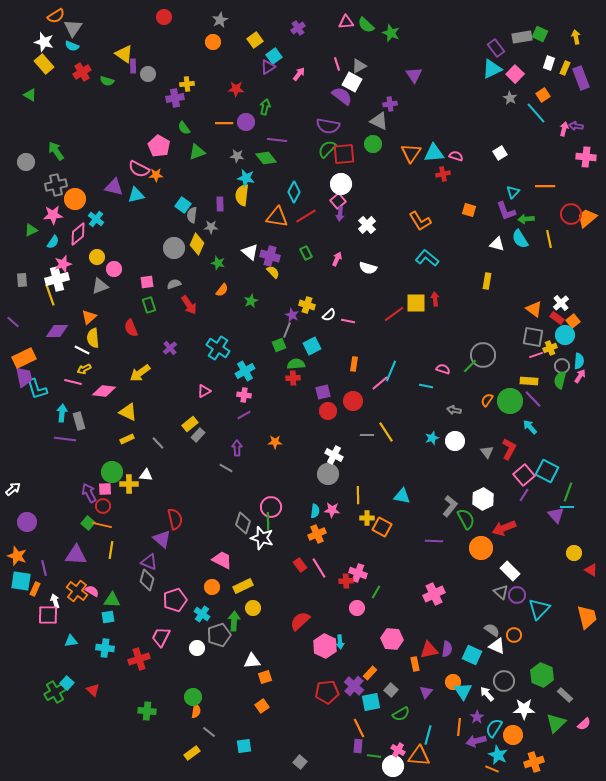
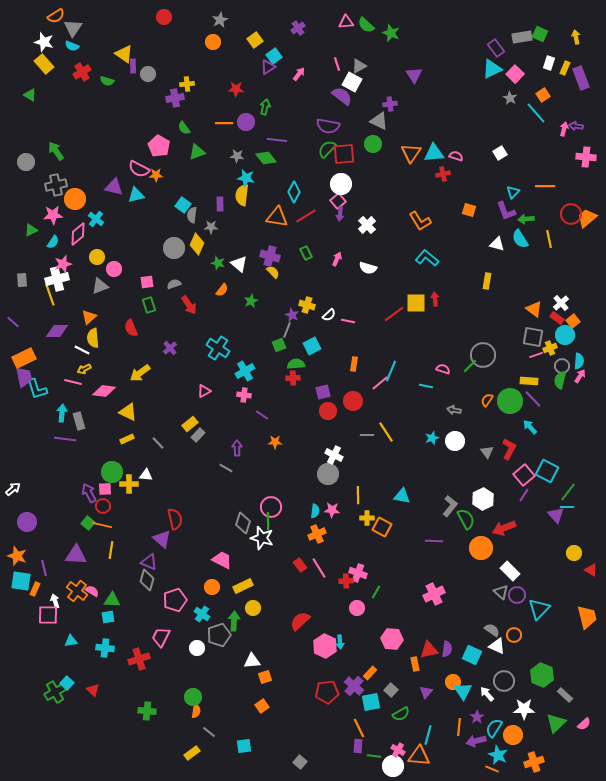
white triangle at (250, 252): moved 11 px left, 12 px down
purple line at (244, 415): moved 18 px right; rotated 64 degrees clockwise
green line at (568, 492): rotated 18 degrees clockwise
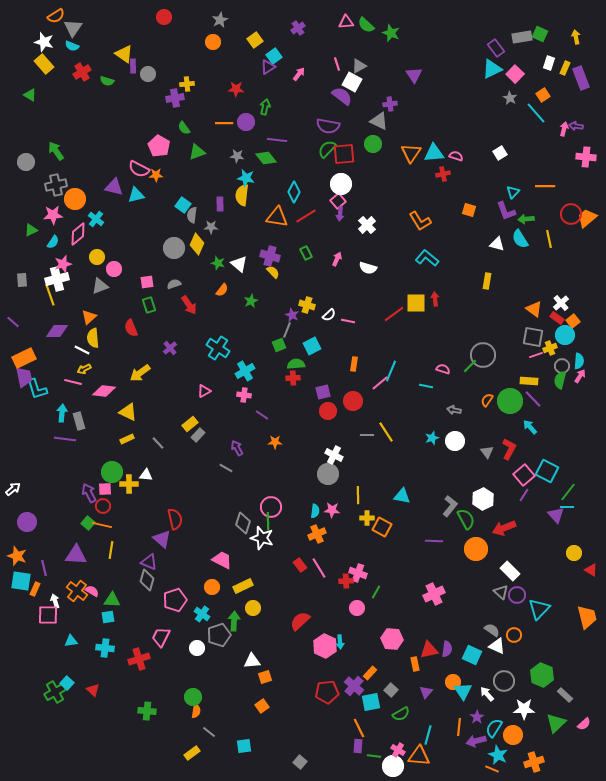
purple arrow at (237, 448): rotated 28 degrees counterclockwise
orange circle at (481, 548): moved 5 px left, 1 px down
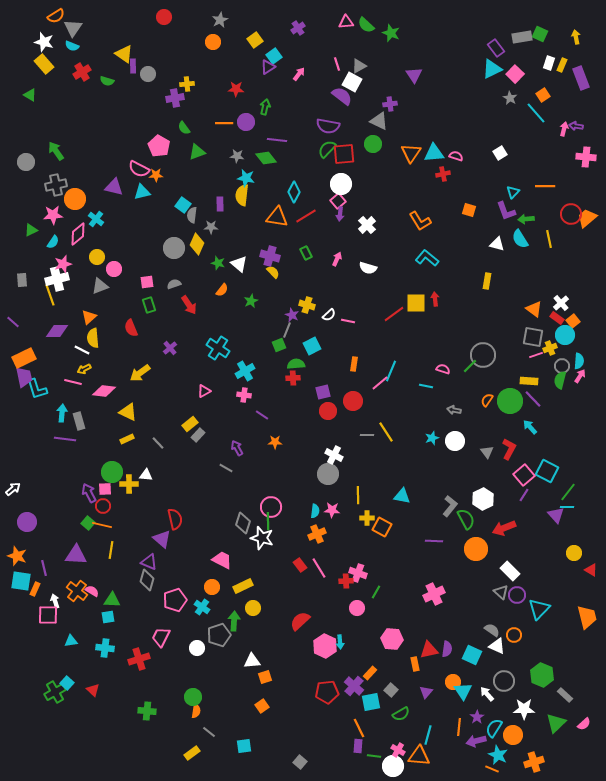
yellow rectangle at (565, 68): moved 3 px left, 3 px up
cyan triangle at (136, 195): moved 6 px right, 3 px up
cyan cross at (202, 614): moved 7 px up
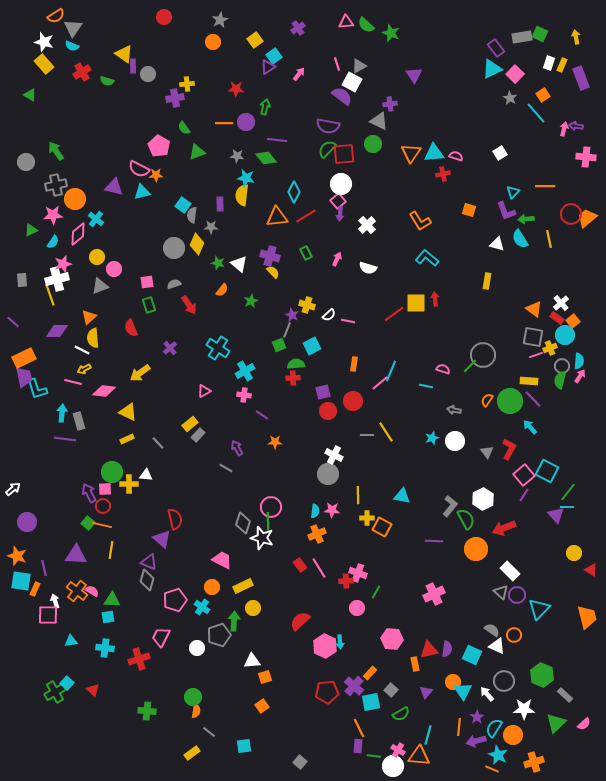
orange triangle at (277, 217): rotated 15 degrees counterclockwise
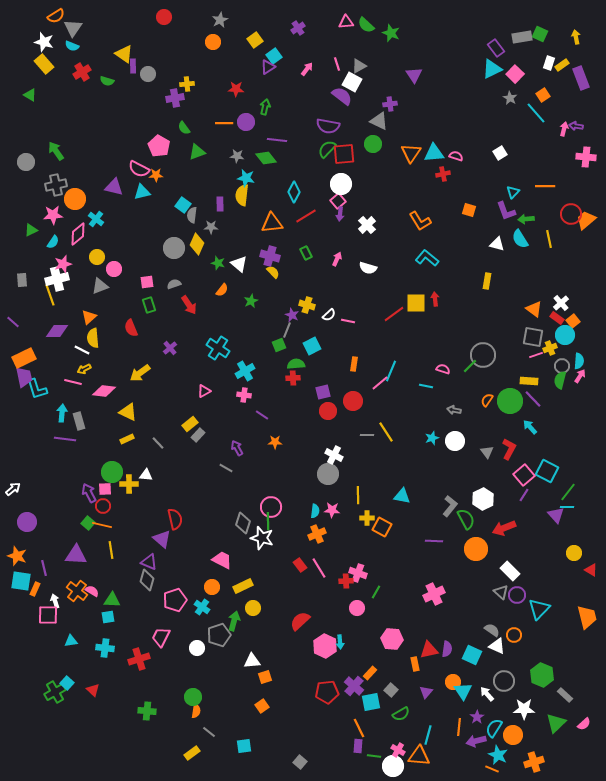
yellow rectangle at (562, 65): rotated 32 degrees clockwise
pink arrow at (299, 74): moved 8 px right, 5 px up
orange triangle at (277, 217): moved 5 px left, 6 px down
orange trapezoid at (587, 218): moved 1 px left, 2 px down
yellow line at (111, 550): rotated 18 degrees counterclockwise
green arrow at (234, 621): rotated 12 degrees clockwise
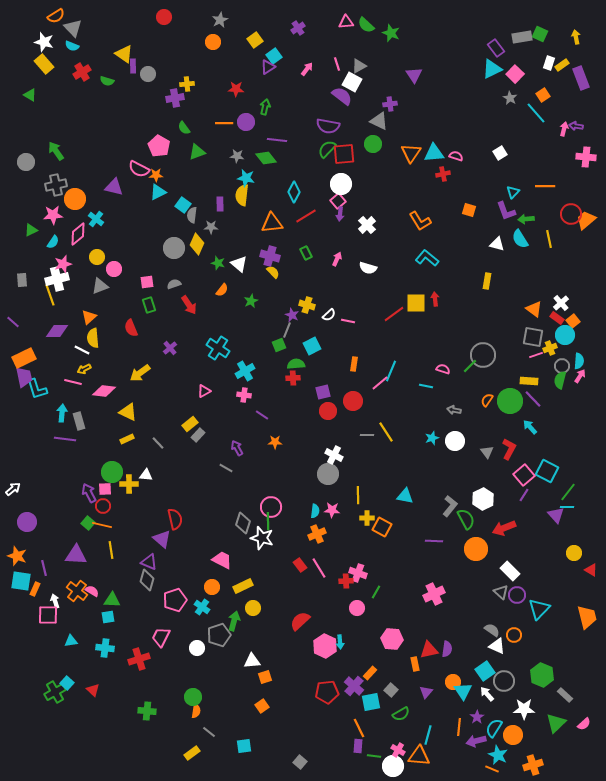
gray triangle at (73, 28): rotated 18 degrees counterclockwise
cyan triangle at (142, 192): moved 16 px right; rotated 12 degrees counterclockwise
cyan triangle at (402, 496): moved 3 px right
cyan square at (472, 655): moved 13 px right, 16 px down; rotated 30 degrees clockwise
orange cross at (534, 762): moved 1 px left, 3 px down
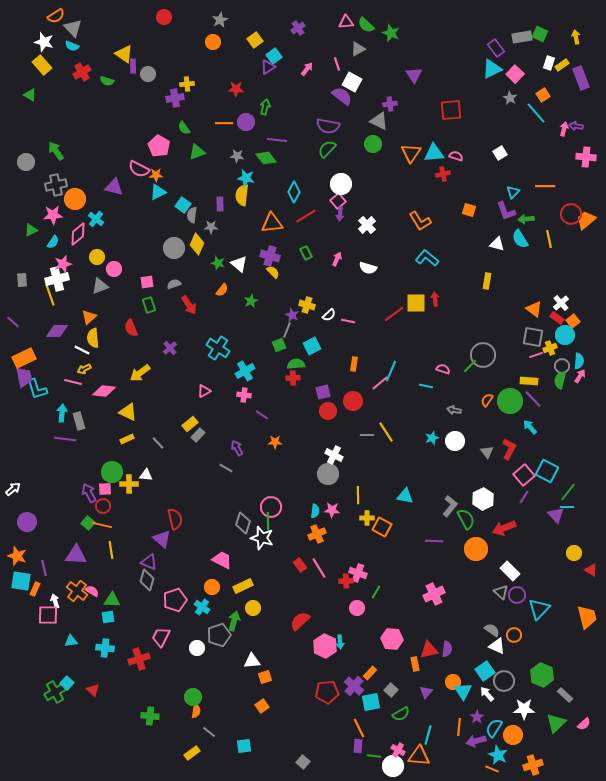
yellow rectangle at (44, 64): moved 2 px left, 1 px down
gray triangle at (359, 66): moved 1 px left, 17 px up
red square at (344, 154): moved 107 px right, 44 px up
purple line at (524, 495): moved 2 px down
green cross at (147, 711): moved 3 px right, 5 px down
gray square at (300, 762): moved 3 px right
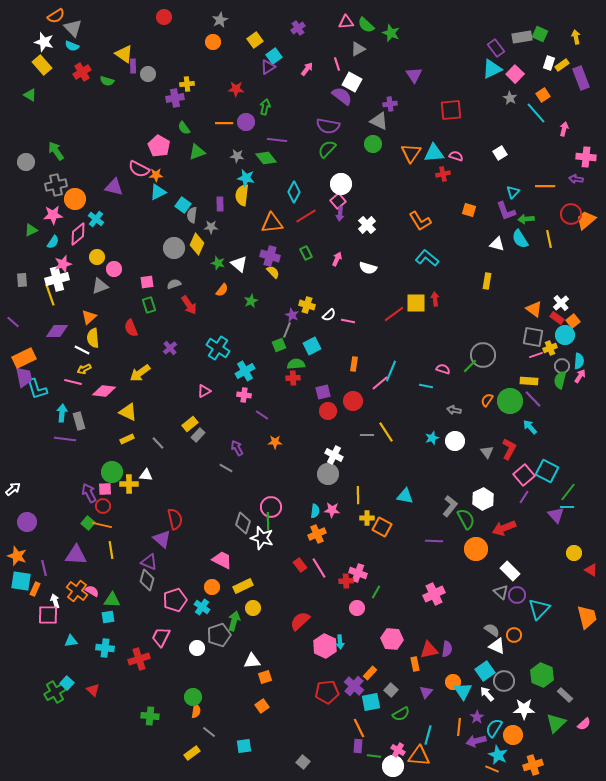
purple arrow at (576, 126): moved 53 px down
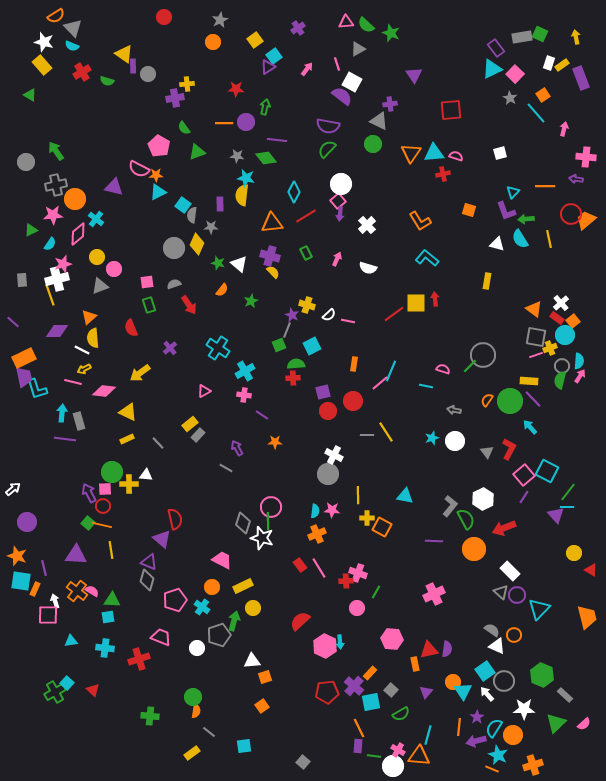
white square at (500, 153): rotated 16 degrees clockwise
cyan semicircle at (53, 242): moved 3 px left, 2 px down
gray square at (533, 337): moved 3 px right
orange circle at (476, 549): moved 2 px left
pink trapezoid at (161, 637): rotated 85 degrees clockwise
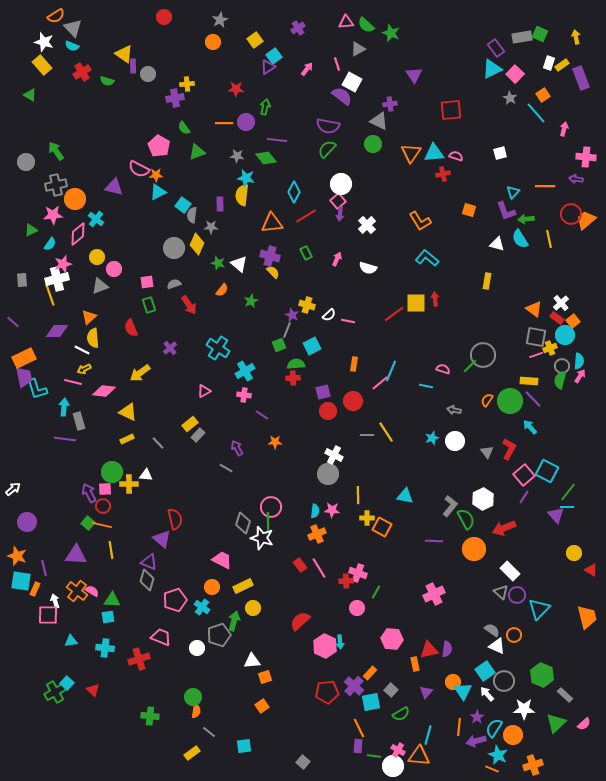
cyan arrow at (62, 413): moved 2 px right, 6 px up
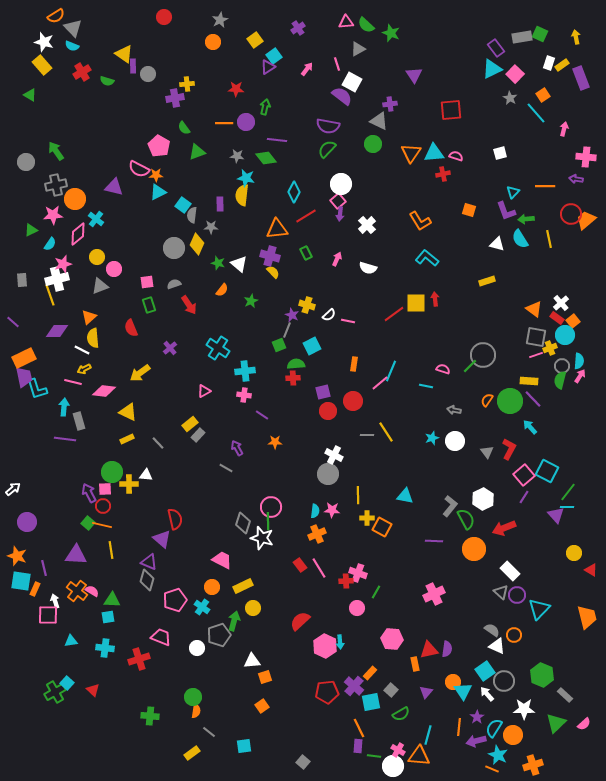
orange triangle at (272, 223): moved 5 px right, 6 px down
yellow rectangle at (487, 281): rotated 63 degrees clockwise
cyan cross at (245, 371): rotated 24 degrees clockwise
